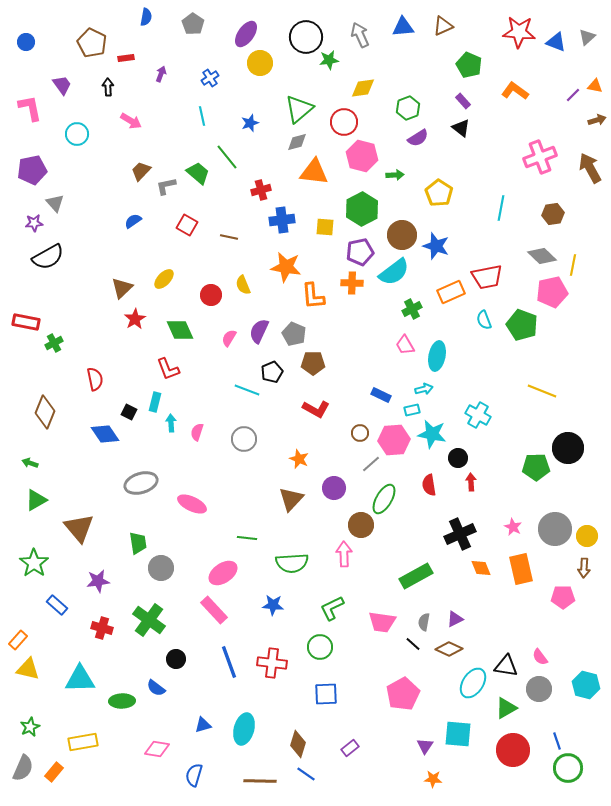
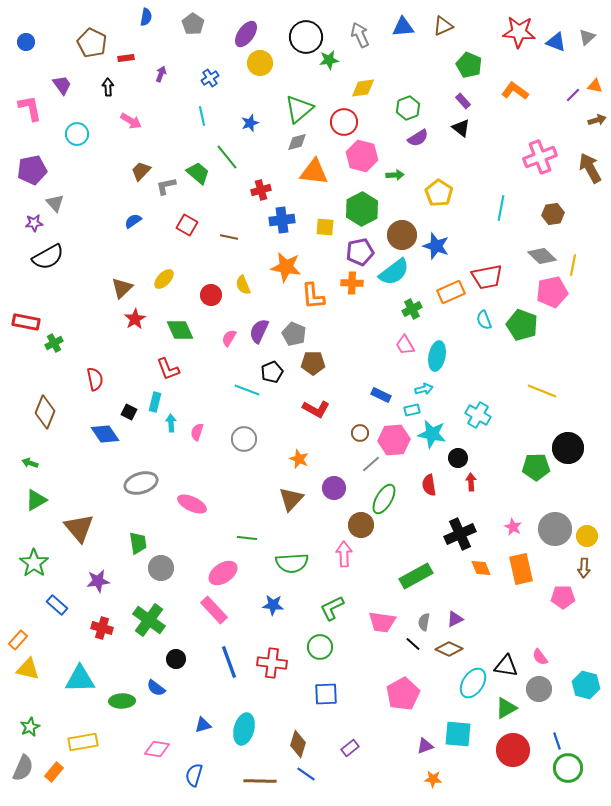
purple triangle at (425, 746): rotated 36 degrees clockwise
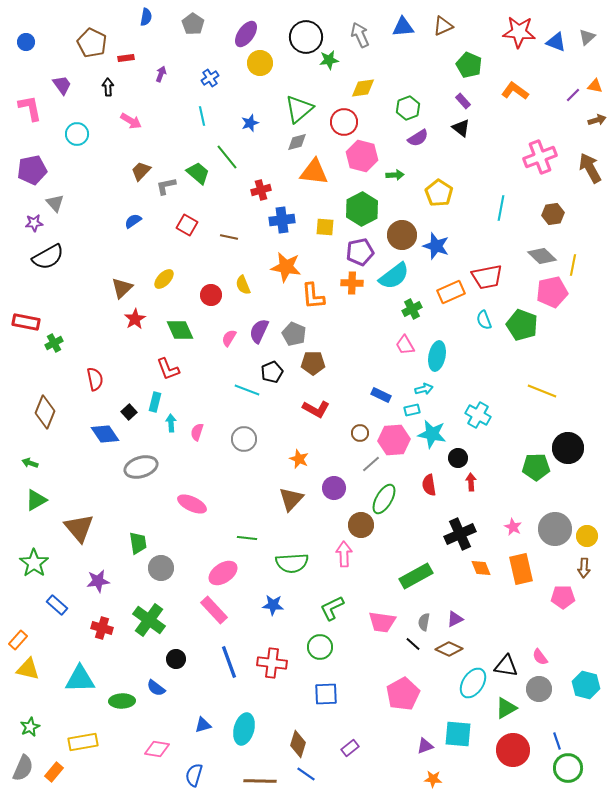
cyan semicircle at (394, 272): moved 4 px down
black square at (129, 412): rotated 21 degrees clockwise
gray ellipse at (141, 483): moved 16 px up
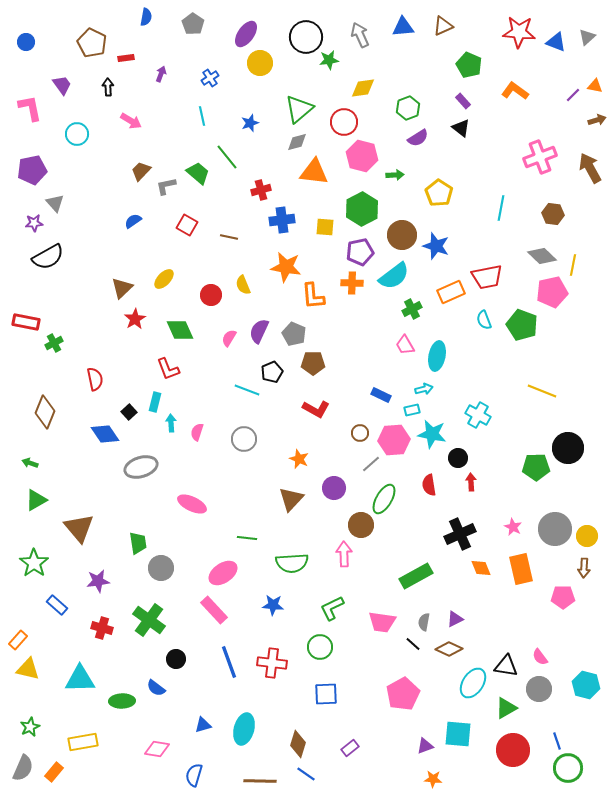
brown hexagon at (553, 214): rotated 15 degrees clockwise
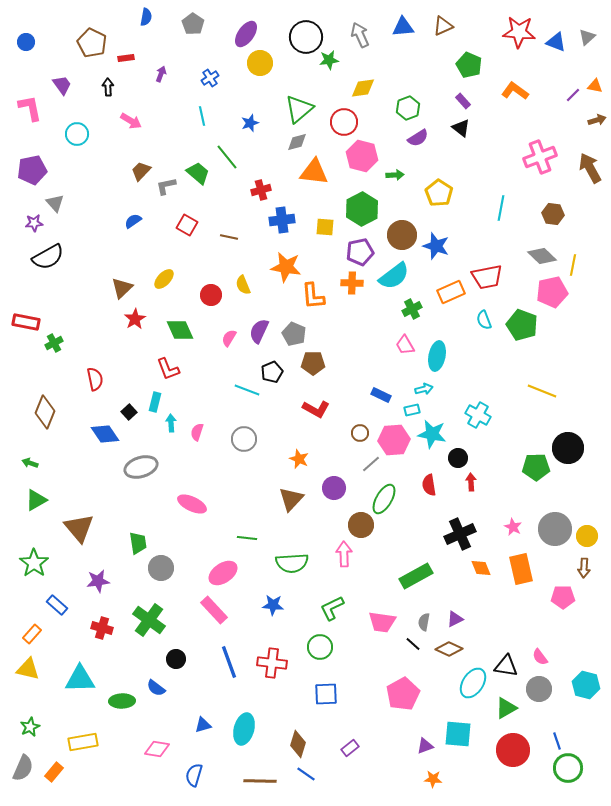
orange rectangle at (18, 640): moved 14 px right, 6 px up
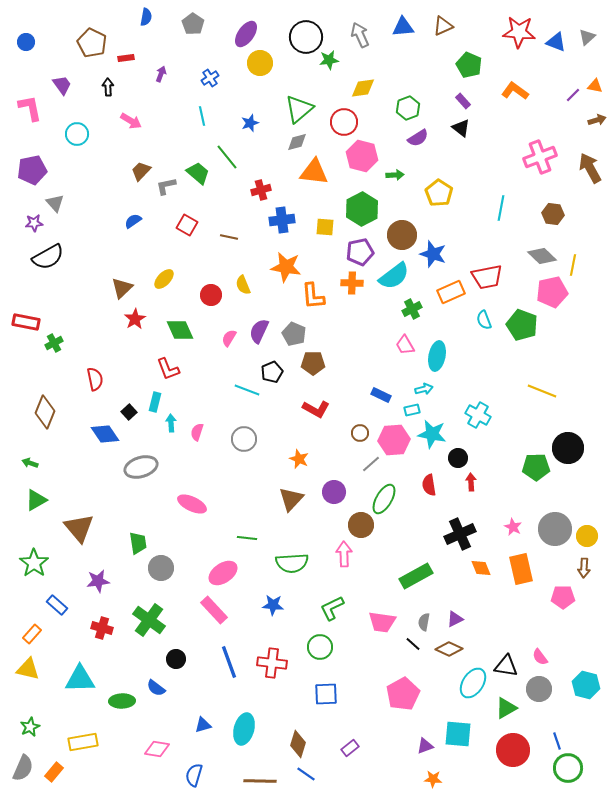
blue star at (436, 246): moved 3 px left, 8 px down
purple circle at (334, 488): moved 4 px down
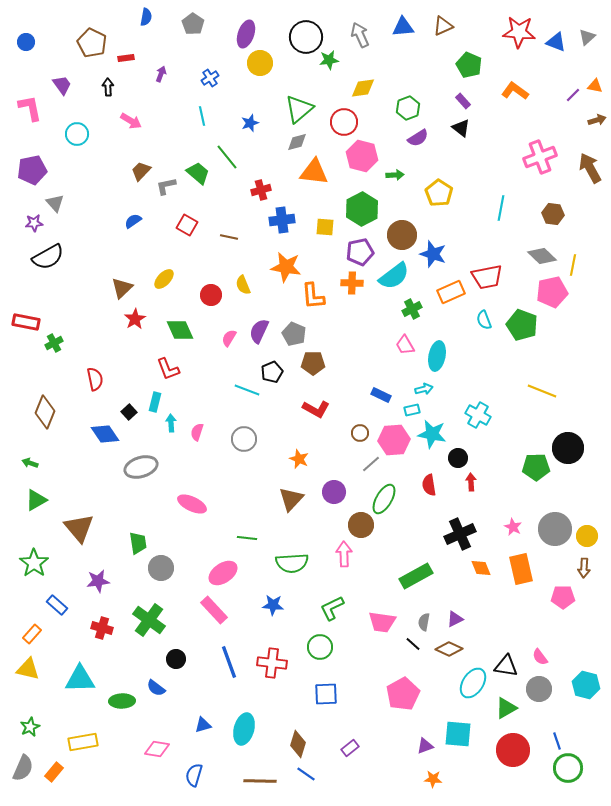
purple ellipse at (246, 34): rotated 16 degrees counterclockwise
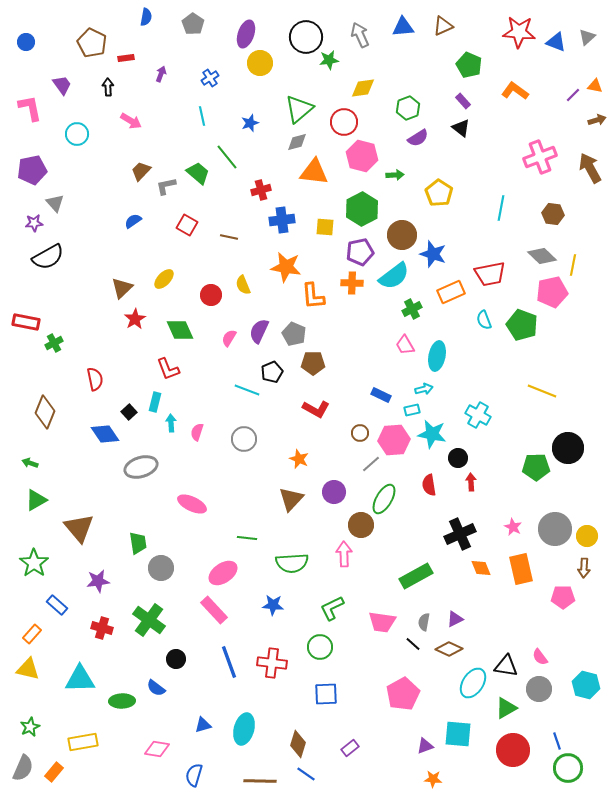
red trapezoid at (487, 277): moved 3 px right, 3 px up
